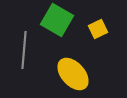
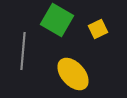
gray line: moved 1 px left, 1 px down
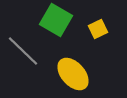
green square: moved 1 px left
gray line: rotated 51 degrees counterclockwise
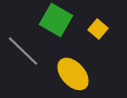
yellow square: rotated 24 degrees counterclockwise
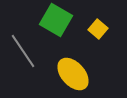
gray line: rotated 12 degrees clockwise
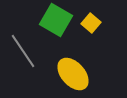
yellow square: moved 7 px left, 6 px up
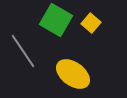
yellow ellipse: rotated 12 degrees counterclockwise
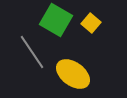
gray line: moved 9 px right, 1 px down
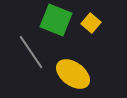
green square: rotated 8 degrees counterclockwise
gray line: moved 1 px left
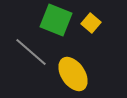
gray line: rotated 15 degrees counterclockwise
yellow ellipse: rotated 20 degrees clockwise
